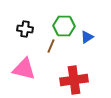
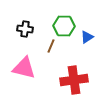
pink triangle: moved 1 px up
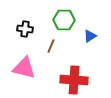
green hexagon: moved 6 px up
blue triangle: moved 3 px right, 1 px up
red cross: rotated 12 degrees clockwise
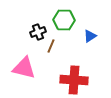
black cross: moved 13 px right, 3 px down; rotated 28 degrees counterclockwise
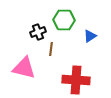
brown line: moved 3 px down; rotated 16 degrees counterclockwise
red cross: moved 2 px right
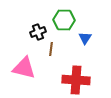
blue triangle: moved 5 px left, 2 px down; rotated 24 degrees counterclockwise
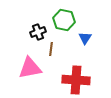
green hexagon: rotated 10 degrees clockwise
pink triangle: moved 6 px right; rotated 25 degrees counterclockwise
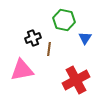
black cross: moved 5 px left, 6 px down
brown line: moved 2 px left
pink triangle: moved 8 px left, 2 px down
red cross: rotated 32 degrees counterclockwise
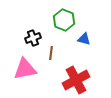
green hexagon: rotated 10 degrees clockwise
blue triangle: moved 1 px left, 1 px down; rotated 48 degrees counterclockwise
brown line: moved 2 px right, 4 px down
pink triangle: moved 3 px right, 1 px up
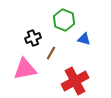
brown line: rotated 24 degrees clockwise
red cross: moved 1 px left, 1 px down
